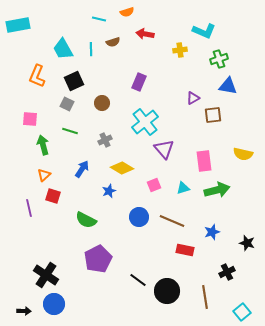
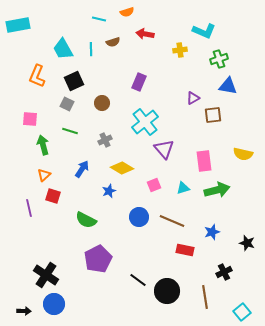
black cross at (227, 272): moved 3 px left
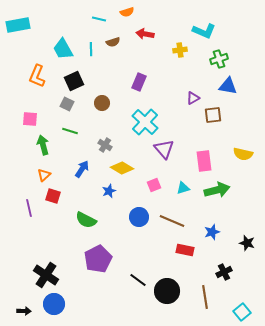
cyan cross at (145, 122): rotated 8 degrees counterclockwise
gray cross at (105, 140): moved 5 px down; rotated 32 degrees counterclockwise
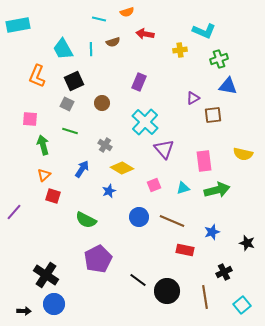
purple line at (29, 208): moved 15 px left, 4 px down; rotated 54 degrees clockwise
cyan square at (242, 312): moved 7 px up
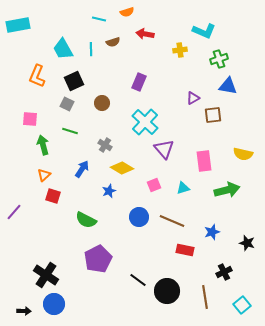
green arrow at (217, 190): moved 10 px right
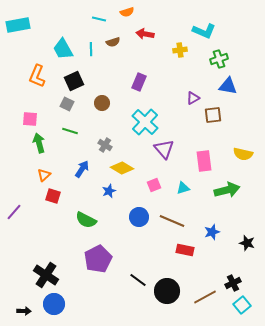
green arrow at (43, 145): moved 4 px left, 2 px up
black cross at (224, 272): moved 9 px right, 11 px down
brown line at (205, 297): rotated 70 degrees clockwise
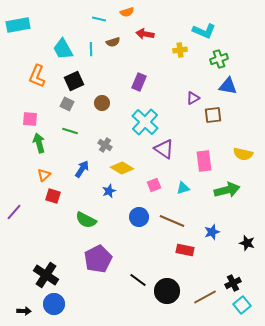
purple triangle at (164, 149): rotated 15 degrees counterclockwise
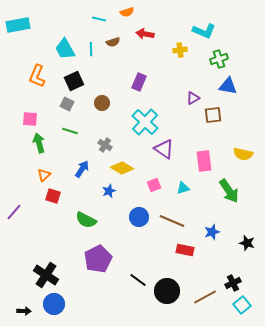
cyan trapezoid at (63, 49): moved 2 px right
green arrow at (227, 190): moved 2 px right, 1 px down; rotated 70 degrees clockwise
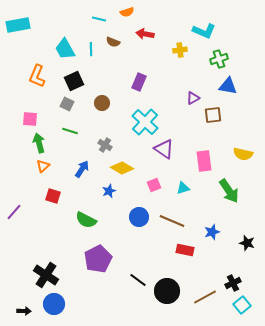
brown semicircle at (113, 42): rotated 40 degrees clockwise
orange triangle at (44, 175): moved 1 px left, 9 px up
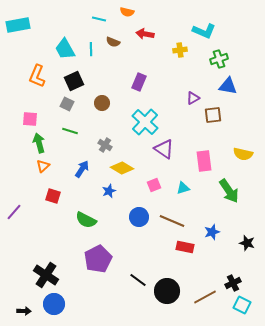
orange semicircle at (127, 12): rotated 32 degrees clockwise
red rectangle at (185, 250): moved 3 px up
cyan square at (242, 305): rotated 24 degrees counterclockwise
